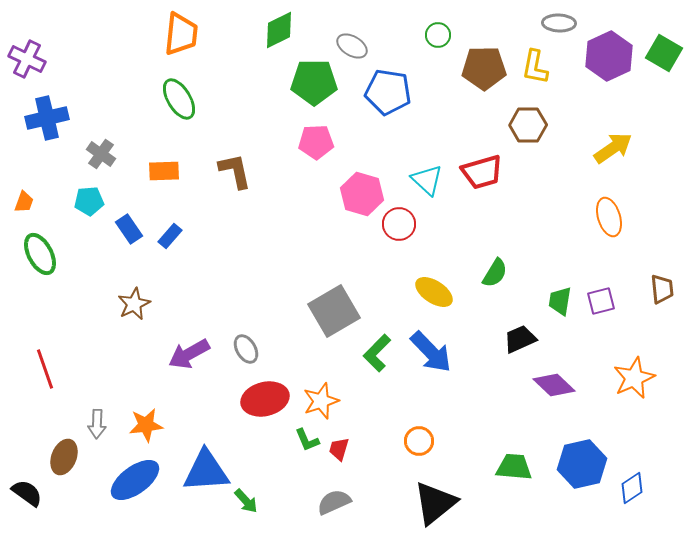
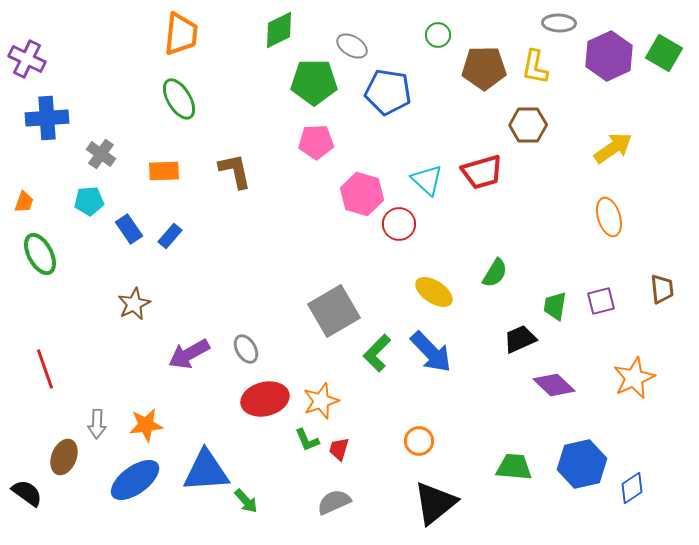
blue cross at (47, 118): rotated 9 degrees clockwise
green trapezoid at (560, 301): moved 5 px left, 5 px down
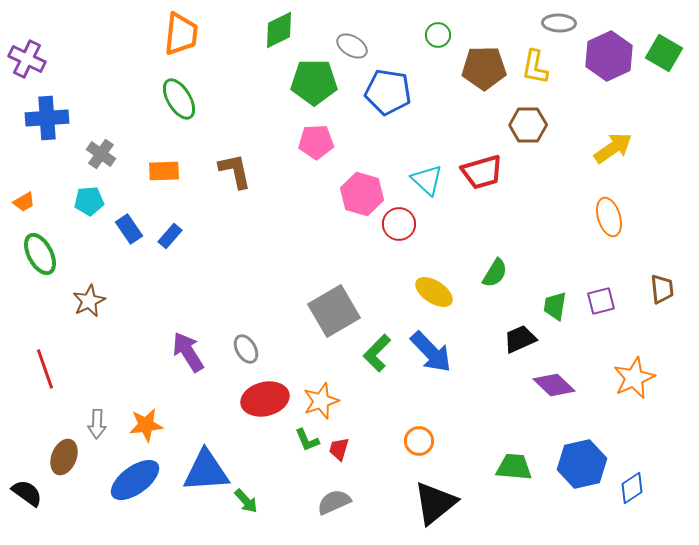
orange trapezoid at (24, 202): rotated 40 degrees clockwise
brown star at (134, 304): moved 45 px left, 3 px up
purple arrow at (189, 354): moved 1 px left, 2 px up; rotated 87 degrees clockwise
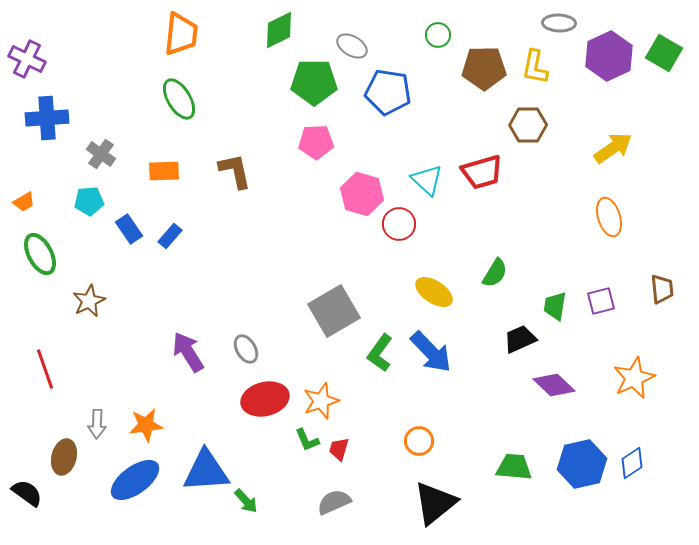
green L-shape at (377, 353): moved 3 px right; rotated 9 degrees counterclockwise
brown ellipse at (64, 457): rotated 8 degrees counterclockwise
blue diamond at (632, 488): moved 25 px up
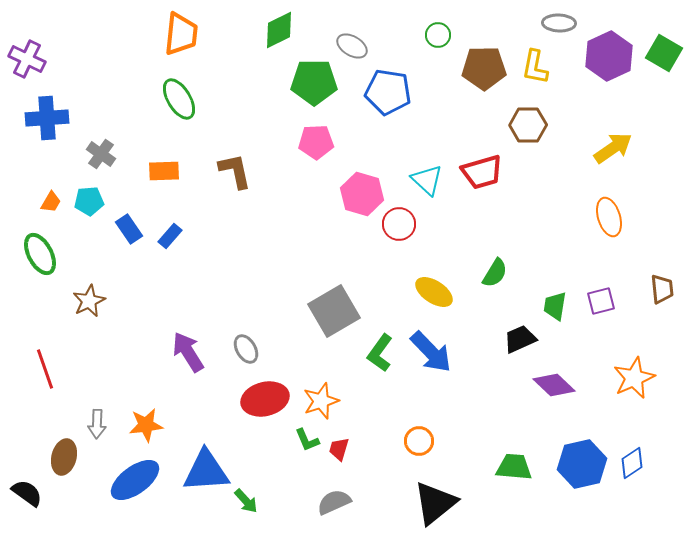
orange trapezoid at (24, 202): moved 27 px right; rotated 30 degrees counterclockwise
